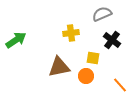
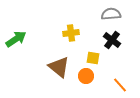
gray semicircle: moved 9 px right; rotated 18 degrees clockwise
green arrow: moved 1 px up
brown triangle: rotated 50 degrees clockwise
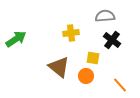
gray semicircle: moved 6 px left, 2 px down
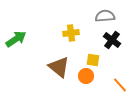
yellow square: moved 2 px down
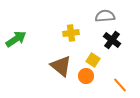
yellow square: rotated 24 degrees clockwise
brown triangle: moved 2 px right, 1 px up
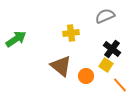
gray semicircle: rotated 18 degrees counterclockwise
black cross: moved 9 px down
yellow square: moved 13 px right, 5 px down
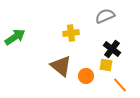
green arrow: moved 1 px left, 2 px up
yellow square: rotated 24 degrees counterclockwise
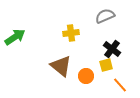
yellow square: rotated 24 degrees counterclockwise
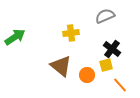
orange circle: moved 1 px right, 1 px up
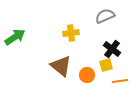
orange line: moved 4 px up; rotated 56 degrees counterclockwise
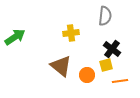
gray semicircle: rotated 120 degrees clockwise
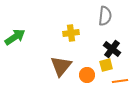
brown triangle: rotated 30 degrees clockwise
